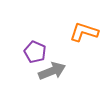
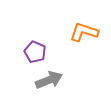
gray arrow: moved 3 px left, 9 px down
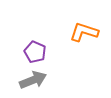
gray arrow: moved 16 px left
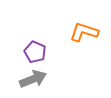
gray arrow: moved 1 px up
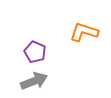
gray arrow: moved 1 px right, 2 px down
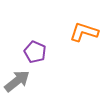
gray arrow: moved 17 px left; rotated 16 degrees counterclockwise
